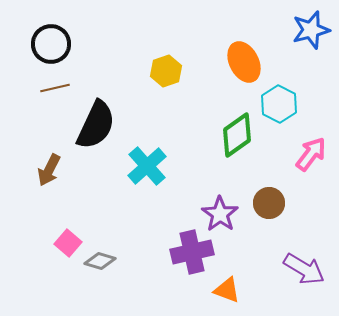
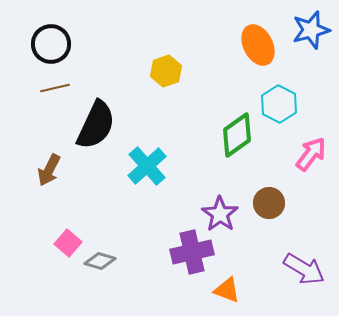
orange ellipse: moved 14 px right, 17 px up
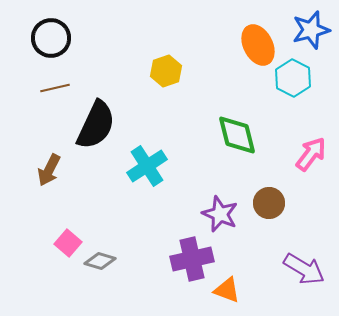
black circle: moved 6 px up
cyan hexagon: moved 14 px right, 26 px up
green diamond: rotated 69 degrees counterclockwise
cyan cross: rotated 9 degrees clockwise
purple star: rotated 12 degrees counterclockwise
purple cross: moved 7 px down
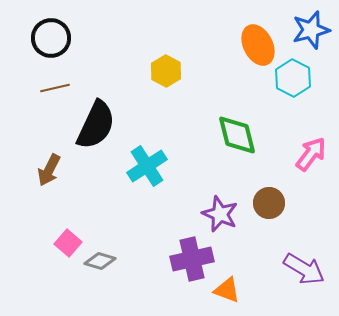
yellow hexagon: rotated 12 degrees counterclockwise
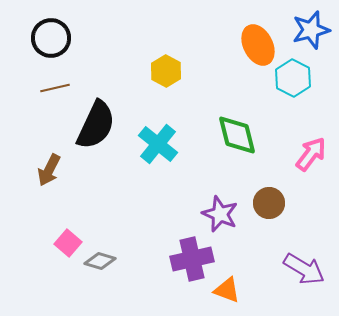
cyan cross: moved 11 px right, 22 px up; rotated 18 degrees counterclockwise
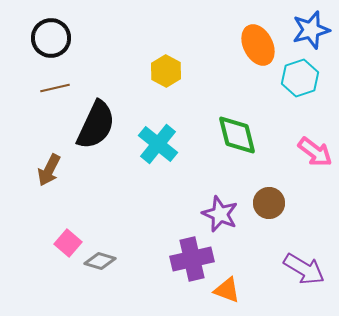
cyan hexagon: moved 7 px right; rotated 15 degrees clockwise
pink arrow: moved 4 px right, 2 px up; rotated 90 degrees clockwise
